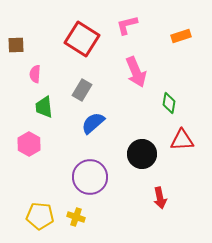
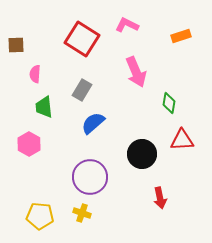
pink L-shape: rotated 40 degrees clockwise
yellow cross: moved 6 px right, 4 px up
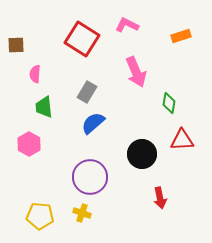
gray rectangle: moved 5 px right, 2 px down
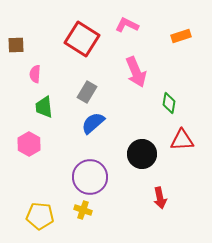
yellow cross: moved 1 px right, 3 px up
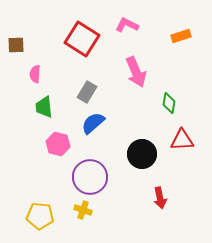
pink hexagon: moved 29 px right; rotated 15 degrees counterclockwise
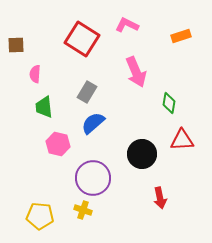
purple circle: moved 3 px right, 1 px down
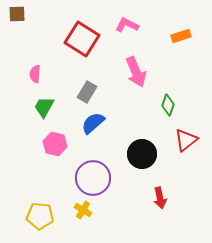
brown square: moved 1 px right, 31 px up
green diamond: moved 1 px left, 2 px down; rotated 10 degrees clockwise
green trapezoid: rotated 35 degrees clockwise
red triangle: moved 4 px right; rotated 35 degrees counterclockwise
pink hexagon: moved 3 px left
yellow cross: rotated 12 degrees clockwise
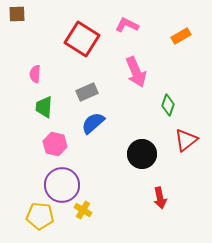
orange rectangle: rotated 12 degrees counterclockwise
gray rectangle: rotated 35 degrees clockwise
green trapezoid: rotated 25 degrees counterclockwise
purple circle: moved 31 px left, 7 px down
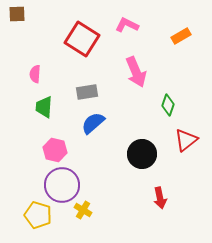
gray rectangle: rotated 15 degrees clockwise
pink hexagon: moved 6 px down
yellow pentagon: moved 2 px left, 1 px up; rotated 12 degrees clockwise
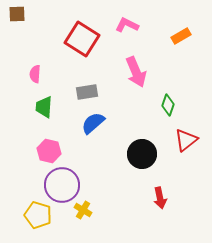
pink hexagon: moved 6 px left, 1 px down
